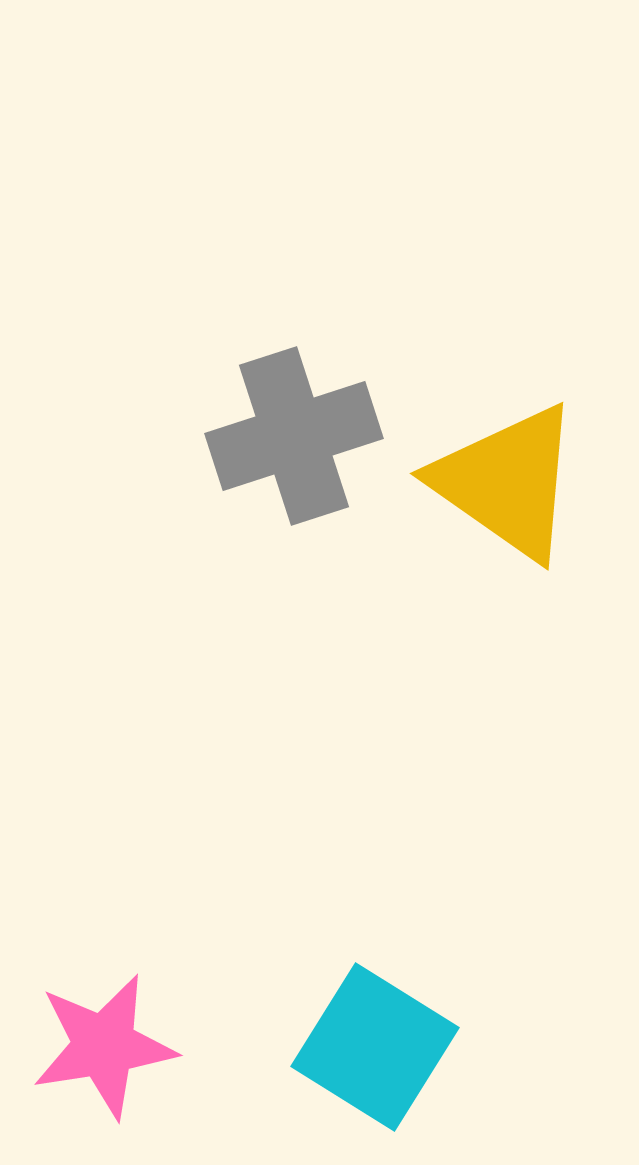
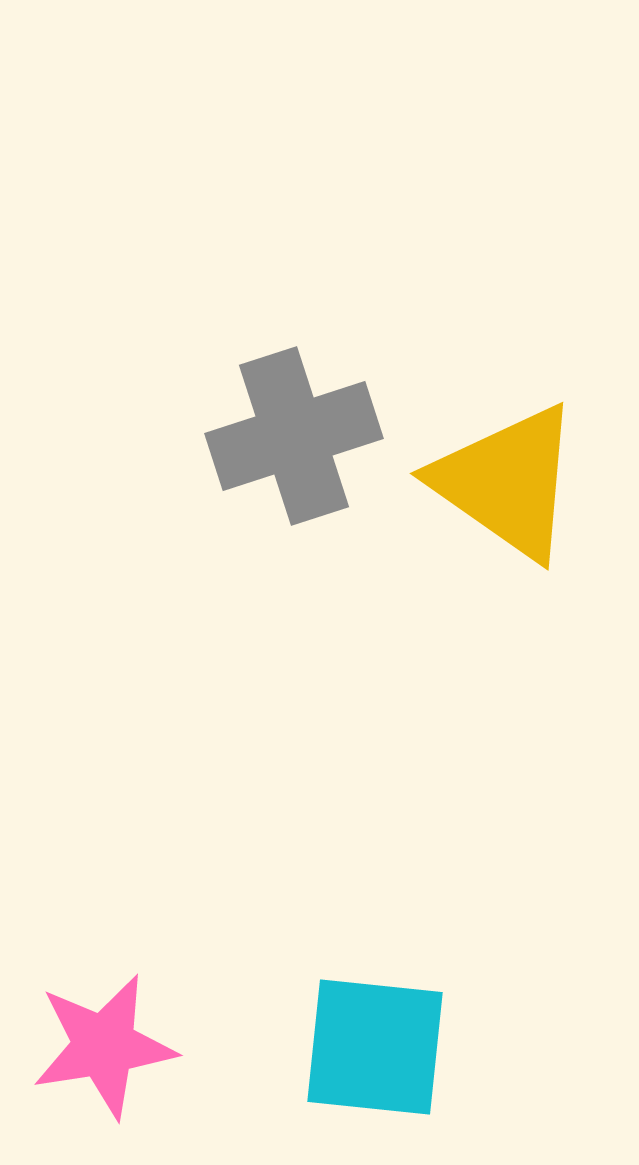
cyan square: rotated 26 degrees counterclockwise
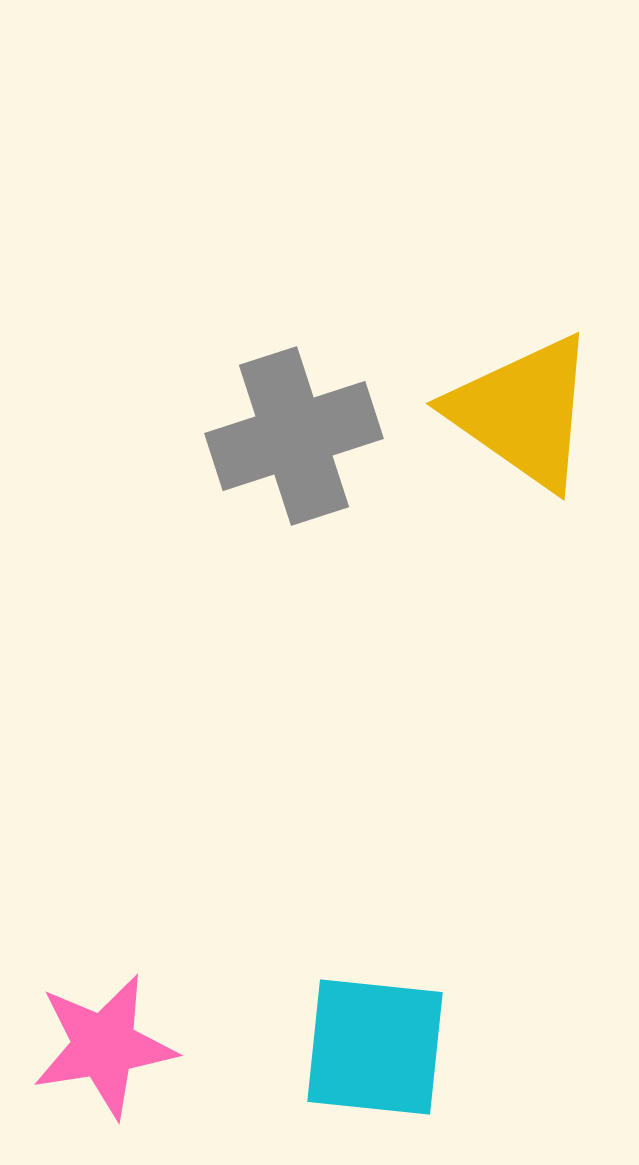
yellow triangle: moved 16 px right, 70 px up
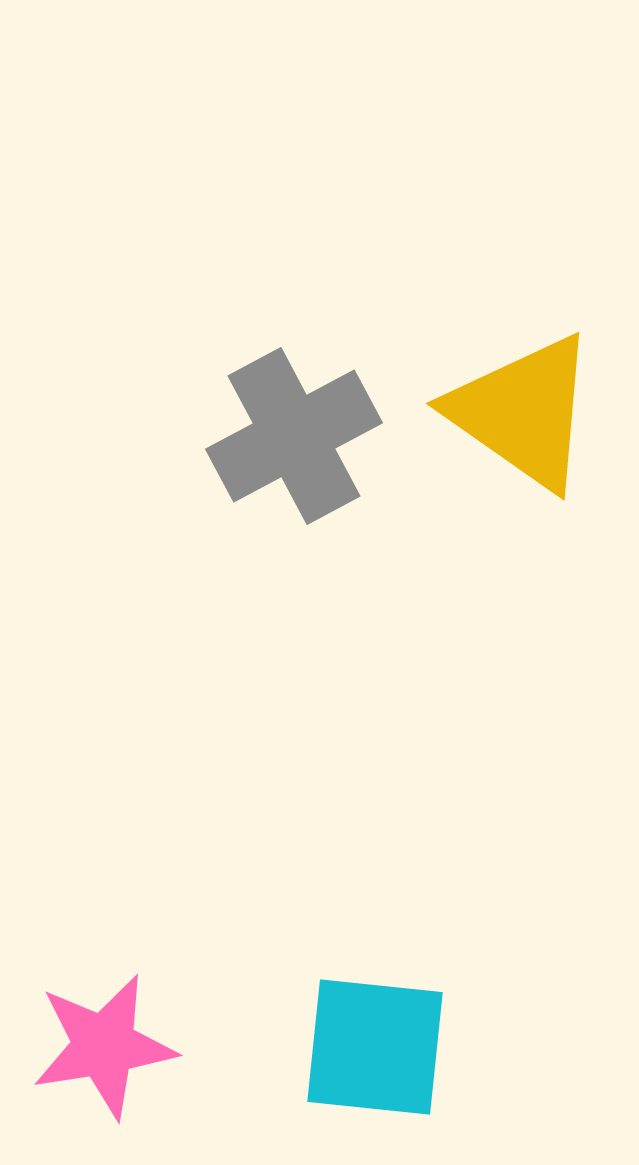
gray cross: rotated 10 degrees counterclockwise
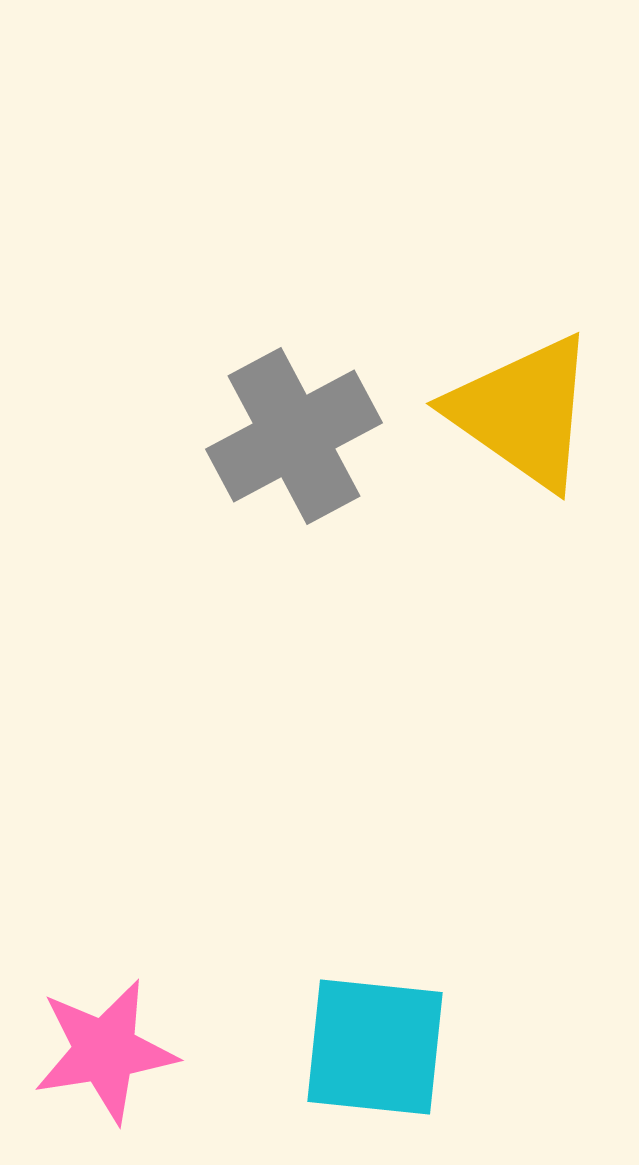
pink star: moved 1 px right, 5 px down
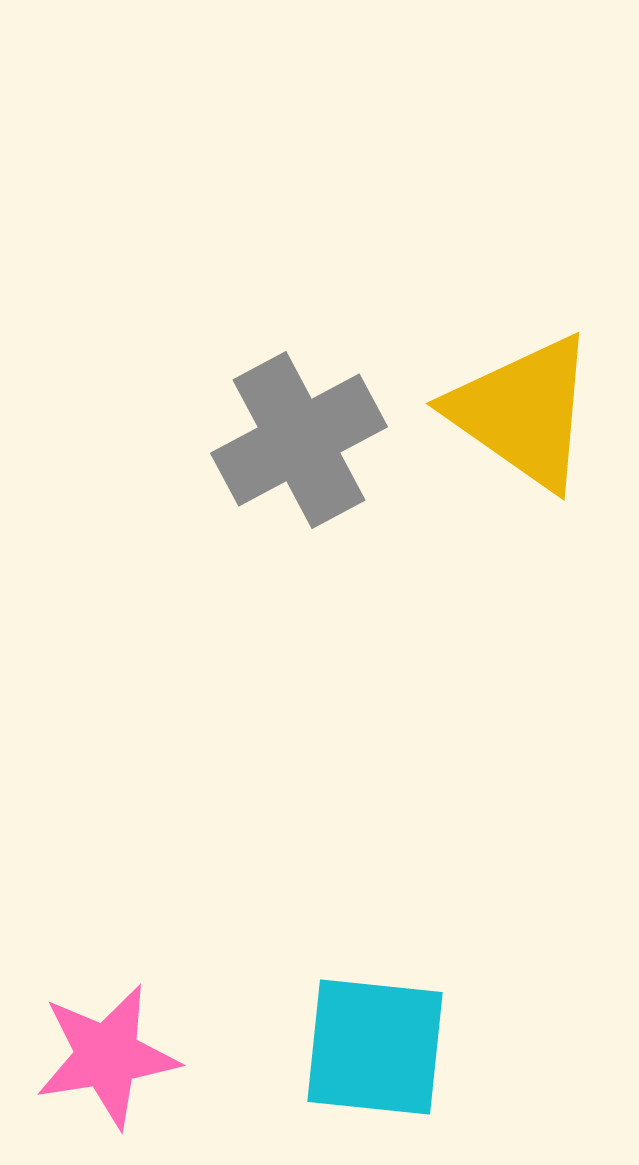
gray cross: moved 5 px right, 4 px down
pink star: moved 2 px right, 5 px down
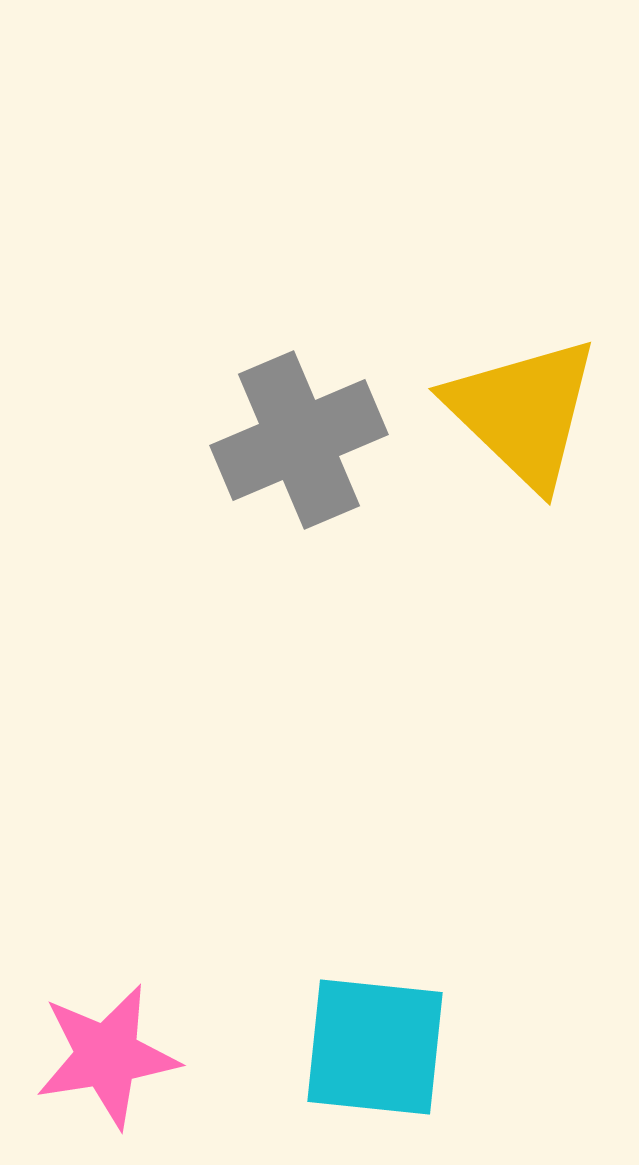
yellow triangle: rotated 9 degrees clockwise
gray cross: rotated 5 degrees clockwise
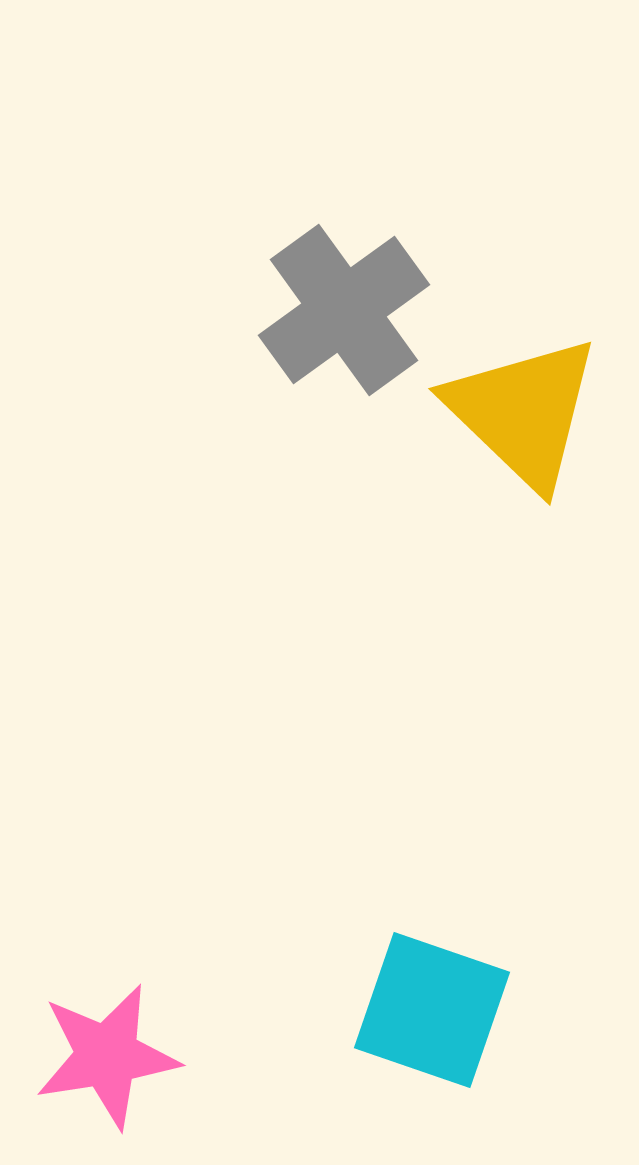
gray cross: moved 45 px right, 130 px up; rotated 13 degrees counterclockwise
cyan square: moved 57 px right, 37 px up; rotated 13 degrees clockwise
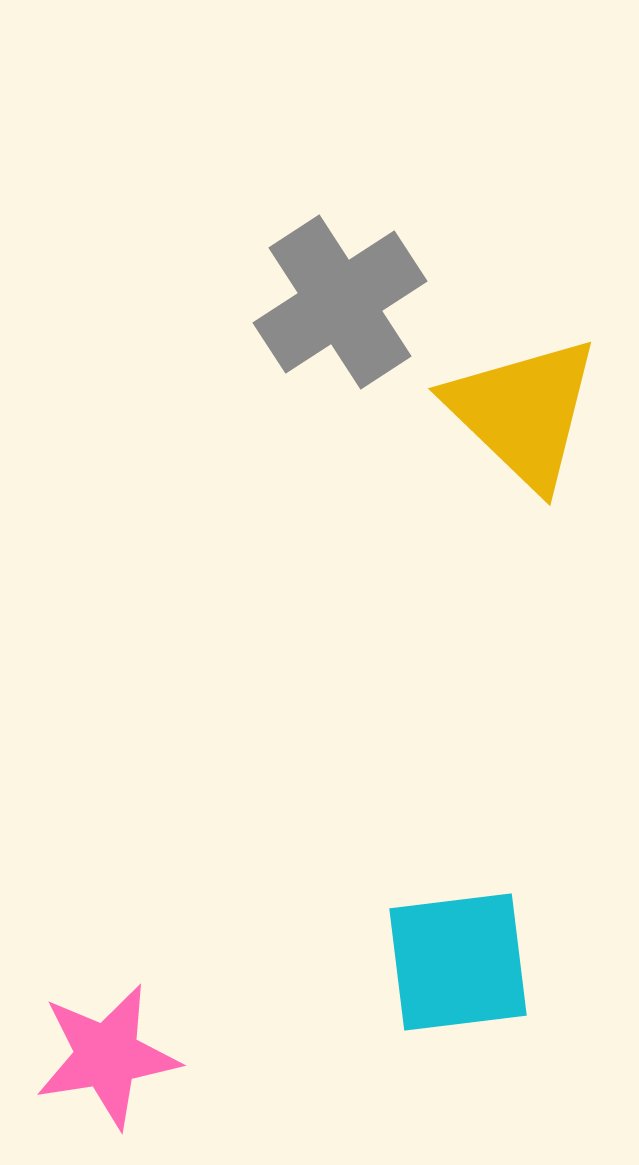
gray cross: moved 4 px left, 8 px up; rotated 3 degrees clockwise
cyan square: moved 26 px right, 48 px up; rotated 26 degrees counterclockwise
